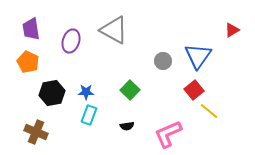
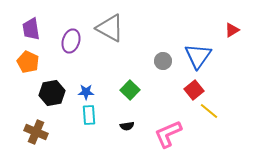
gray triangle: moved 4 px left, 2 px up
cyan rectangle: rotated 24 degrees counterclockwise
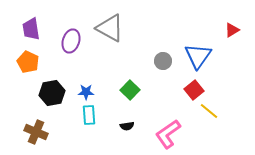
pink L-shape: rotated 12 degrees counterclockwise
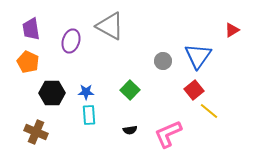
gray triangle: moved 2 px up
black hexagon: rotated 10 degrees clockwise
black semicircle: moved 3 px right, 4 px down
pink L-shape: rotated 12 degrees clockwise
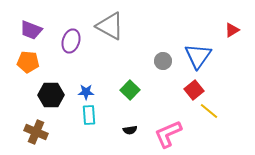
purple trapezoid: moved 1 px down; rotated 60 degrees counterclockwise
orange pentagon: rotated 20 degrees counterclockwise
black hexagon: moved 1 px left, 2 px down
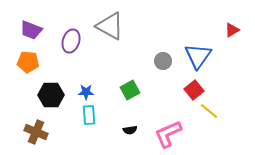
green square: rotated 18 degrees clockwise
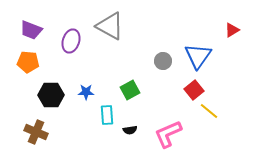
cyan rectangle: moved 18 px right
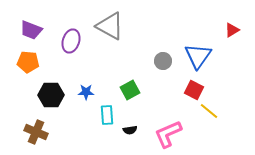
red square: rotated 24 degrees counterclockwise
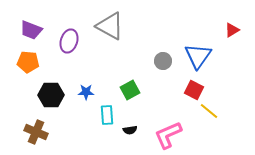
purple ellipse: moved 2 px left
pink L-shape: moved 1 px down
